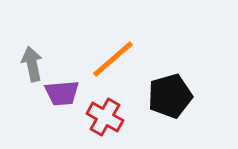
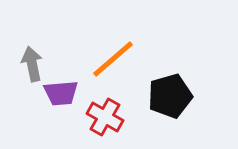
purple trapezoid: moved 1 px left
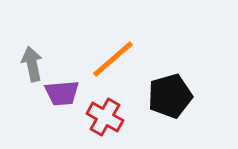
purple trapezoid: moved 1 px right
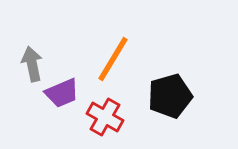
orange line: rotated 18 degrees counterclockwise
purple trapezoid: rotated 18 degrees counterclockwise
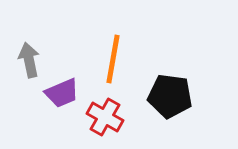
orange line: rotated 21 degrees counterclockwise
gray arrow: moved 3 px left, 4 px up
black pentagon: rotated 24 degrees clockwise
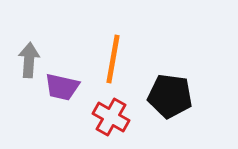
gray arrow: rotated 16 degrees clockwise
purple trapezoid: moved 6 px up; rotated 36 degrees clockwise
red cross: moved 6 px right
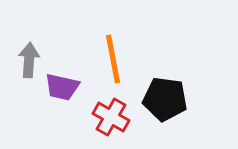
orange line: rotated 21 degrees counterclockwise
black pentagon: moved 5 px left, 3 px down
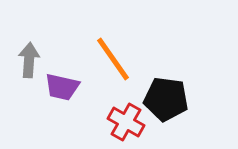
orange line: rotated 24 degrees counterclockwise
black pentagon: moved 1 px right
red cross: moved 15 px right, 5 px down
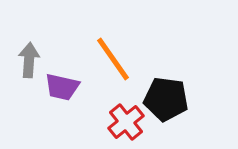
red cross: rotated 21 degrees clockwise
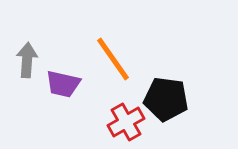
gray arrow: moved 2 px left
purple trapezoid: moved 1 px right, 3 px up
red cross: rotated 9 degrees clockwise
